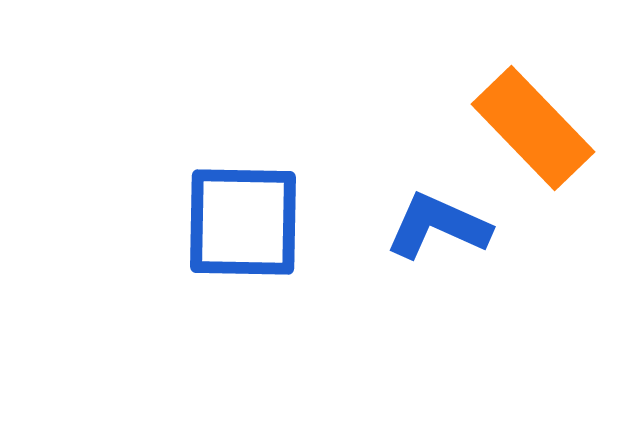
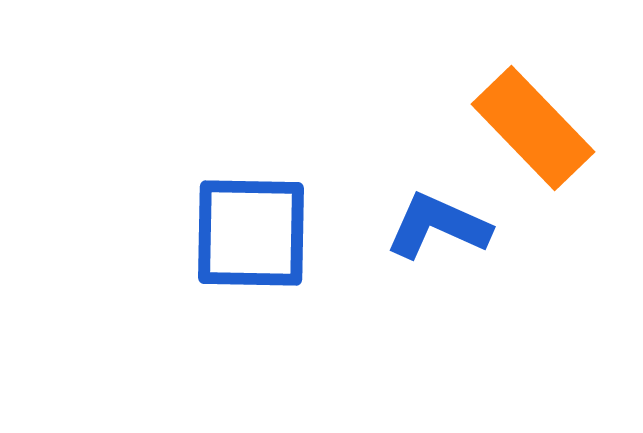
blue square: moved 8 px right, 11 px down
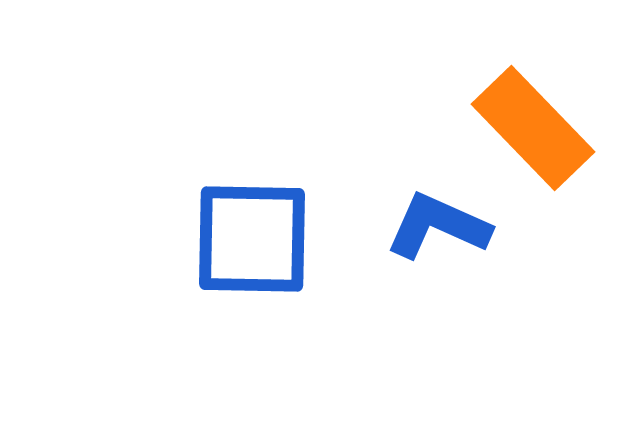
blue square: moved 1 px right, 6 px down
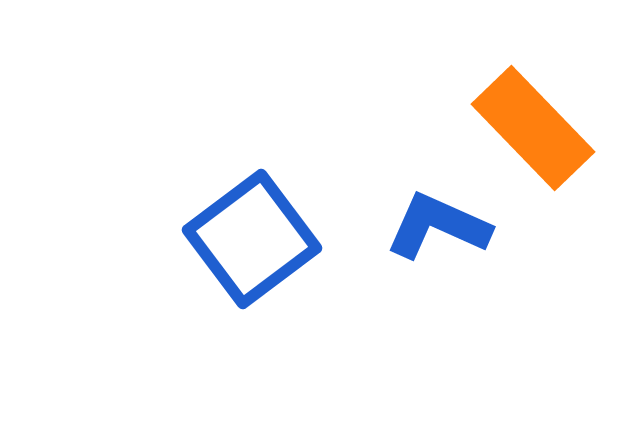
blue square: rotated 38 degrees counterclockwise
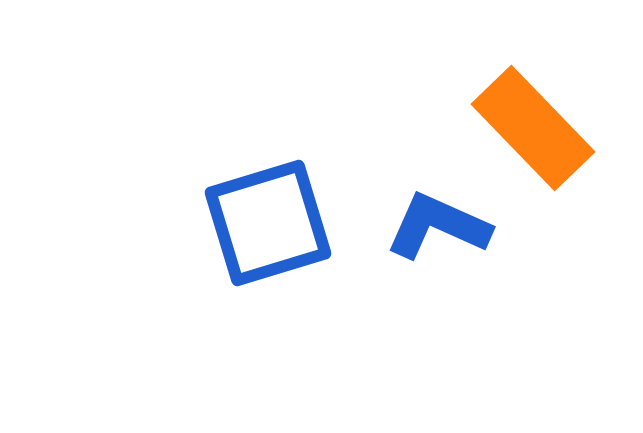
blue square: moved 16 px right, 16 px up; rotated 20 degrees clockwise
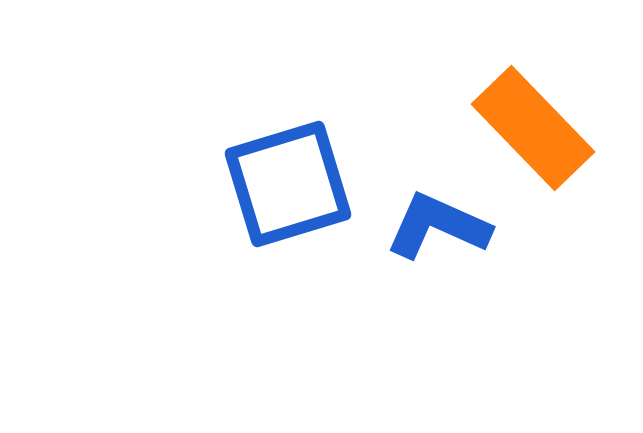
blue square: moved 20 px right, 39 px up
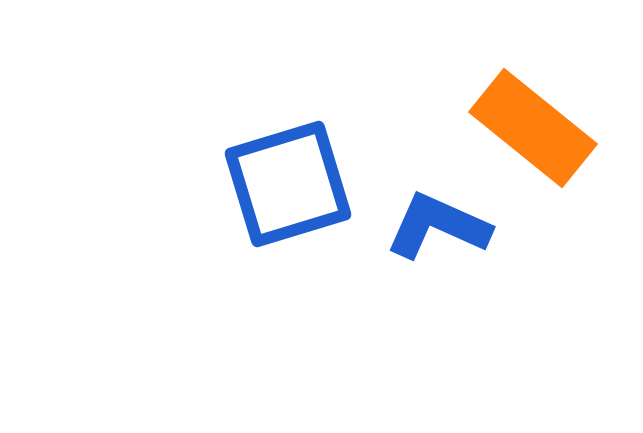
orange rectangle: rotated 7 degrees counterclockwise
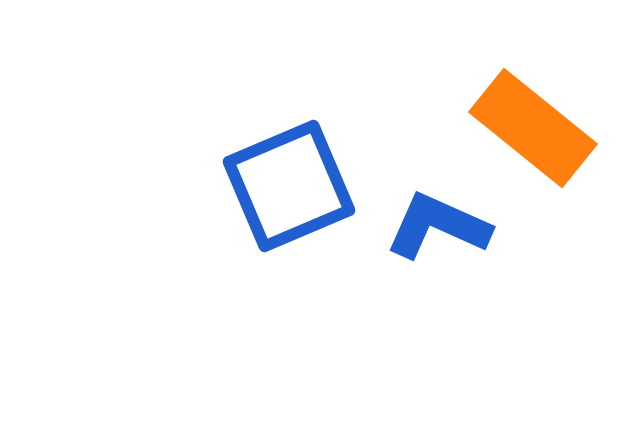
blue square: moved 1 px right, 2 px down; rotated 6 degrees counterclockwise
